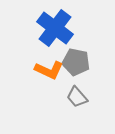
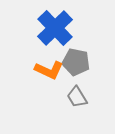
blue cross: rotated 9 degrees clockwise
gray trapezoid: rotated 10 degrees clockwise
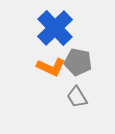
gray pentagon: moved 2 px right
orange L-shape: moved 2 px right, 3 px up
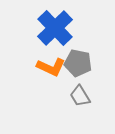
gray pentagon: moved 1 px down
gray trapezoid: moved 3 px right, 1 px up
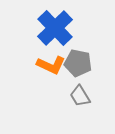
orange L-shape: moved 2 px up
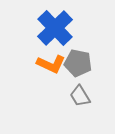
orange L-shape: moved 1 px up
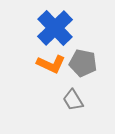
gray pentagon: moved 5 px right
gray trapezoid: moved 7 px left, 4 px down
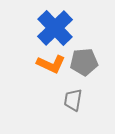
gray pentagon: moved 1 px right, 1 px up; rotated 16 degrees counterclockwise
gray trapezoid: rotated 40 degrees clockwise
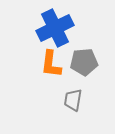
blue cross: rotated 18 degrees clockwise
orange L-shape: rotated 72 degrees clockwise
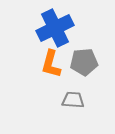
orange L-shape: rotated 8 degrees clockwise
gray trapezoid: rotated 85 degrees clockwise
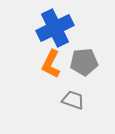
orange L-shape: rotated 12 degrees clockwise
gray trapezoid: rotated 15 degrees clockwise
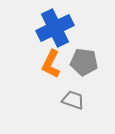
gray pentagon: rotated 12 degrees clockwise
